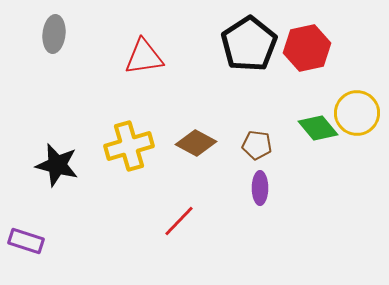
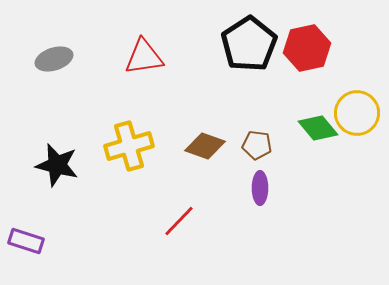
gray ellipse: moved 25 px down; rotated 66 degrees clockwise
brown diamond: moved 9 px right, 3 px down; rotated 9 degrees counterclockwise
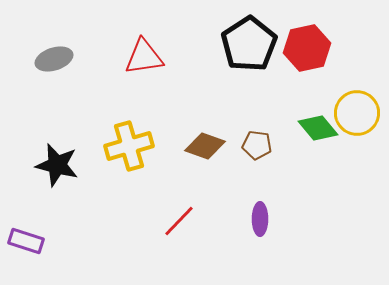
purple ellipse: moved 31 px down
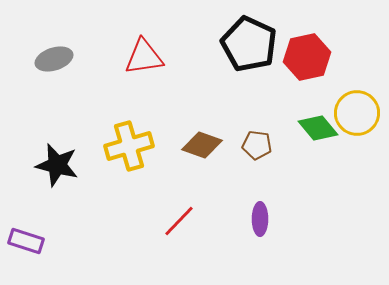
black pentagon: rotated 14 degrees counterclockwise
red hexagon: moved 9 px down
brown diamond: moved 3 px left, 1 px up
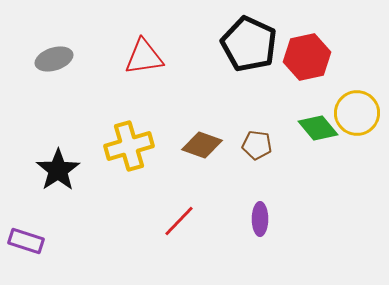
black star: moved 1 px right, 5 px down; rotated 24 degrees clockwise
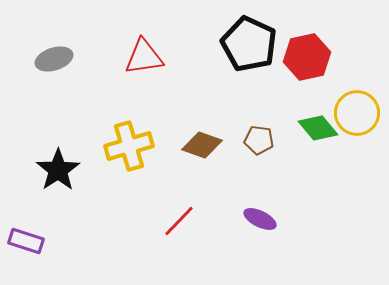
brown pentagon: moved 2 px right, 5 px up
purple ellipse: rotated 64 degrees counterclockwise
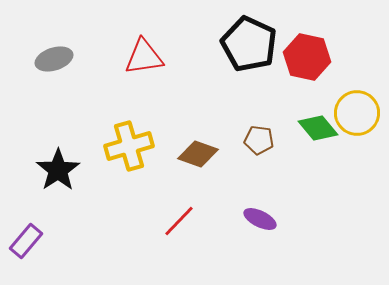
red hexagon: rotated 24 degrees clockwise
brown diamond: moved 4 px left, 9 px down
purple rectangle: rotated 68 degrees counterclockwise
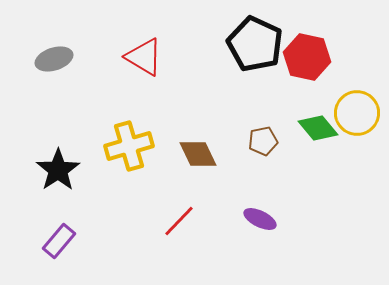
black pentagon: moved 6 px right
red triangle: rotated 39 degrees clockwise
brown pentagon: moved 4 px right, 1 px down; rotated 20 degrees counterclockwise
brown diamond: rotated 45 degrees clockwise
purple rectangle: moved 33 px right
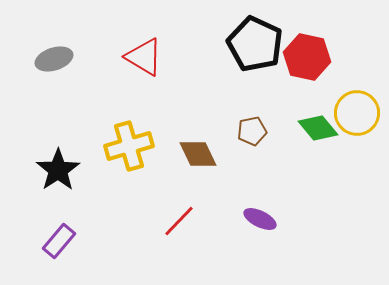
brown pentagon: moved 11 px left, 10 px up
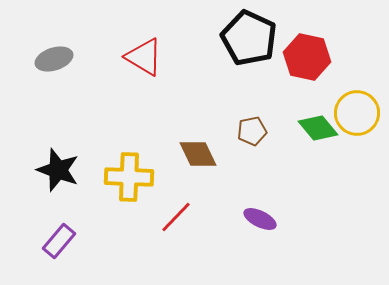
black pentagon: moved 6 px left, 6 px up
yellow cross: moved 31 px down; rotated 18 degrees clockwise
black star: rotated 18 degrees counterclockwise
red line: moved 3 px left, 4 px up
